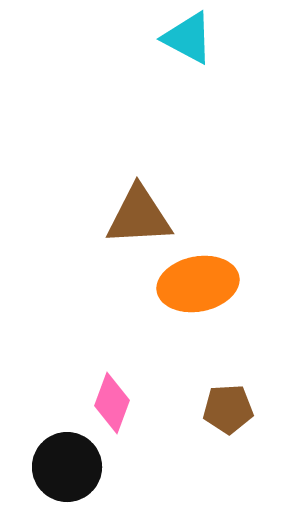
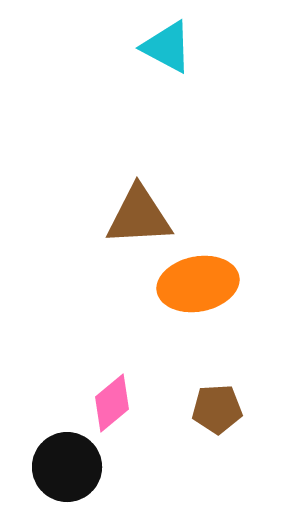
cyan triangle: moved 21 px left, 9 px down
pink diamond: rotated 30 degrees clockwise
brown pentagon: moved 11 px left
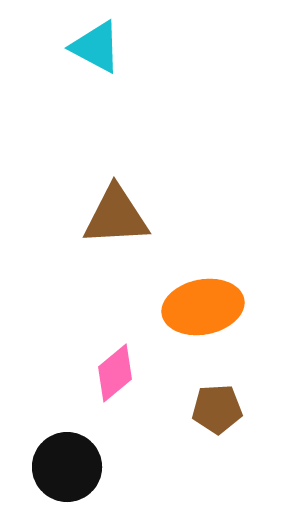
cyan triangle: moved 71 px left
brown triangle: moved 23 px left
orange ellipse: moved 5 px right, 23 px down
pink diamond: moved 3 px right, 30 px up
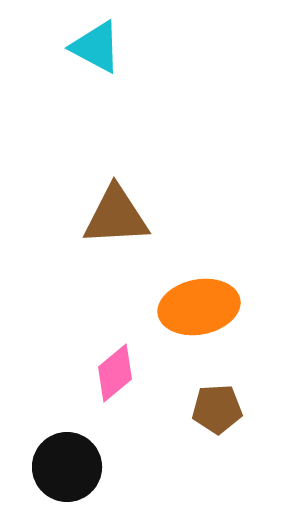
orange ellipse: moved 4 px left
